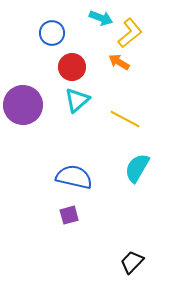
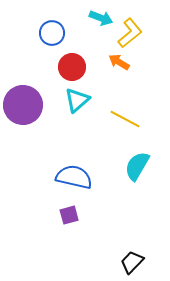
cyan semicircle: moved 2 px up
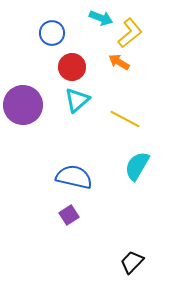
purple square: rotated 18 degrees counterclockwise
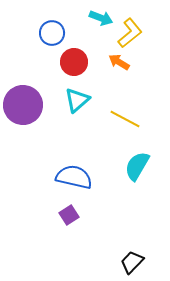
red circle: moved 2 px right, 5 px up
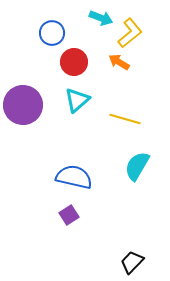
yellow line: rotated 12 degrees counterclockwise
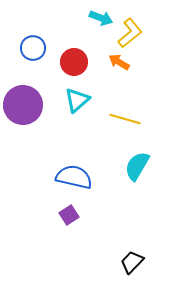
blue circle: moved 19 px left, 15 px down
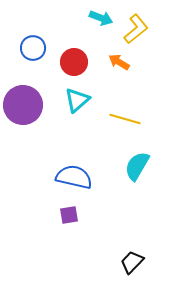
yellow L-shape: moved 6 px right, 4 px up
purple square: rotated 24 degrees clockwise
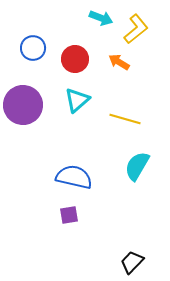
red circle: moved 1 px right, 3 px up
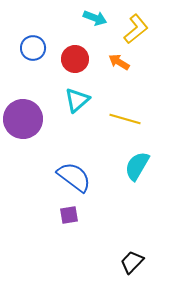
cyan arrow: moved 6 px left
purple circle: moved 14 px down
blue semicircle: rotated 24 degrees clockwise
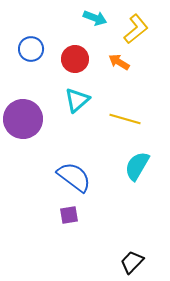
blue circle: moved 2 px left, 1 px down
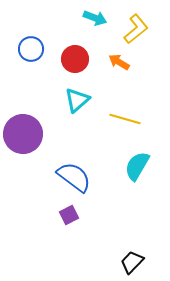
purple circle: moved 15 px down
purple square: rotated 18 degrees counterclockwise
